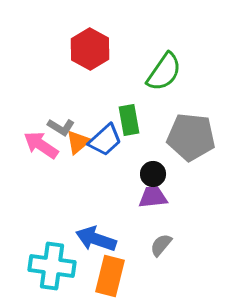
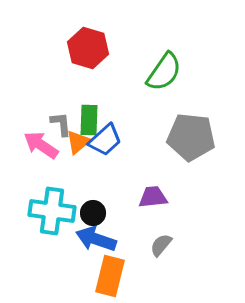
red hexagon: moved 2 px left, 1 px up; rotated 12 degrees counterclockwise
green rectangle: moved 40 px left; rotated 12 degrees clockwise
gray L-shape: moved 3 px up; rotated 128 degrees counterclockwise
black circle: moved 60 px left, 39 px down
cyan cross: moved 55 px up
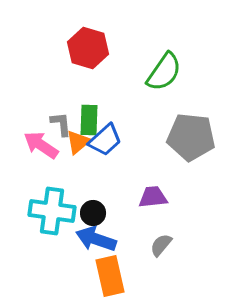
orange rectangle: rotated 27 degrees counterclockwise
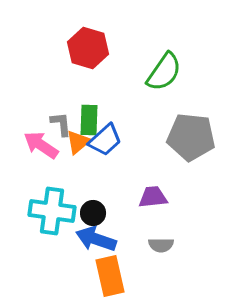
gray semicircle: rotated 130 degrees counterclockwise
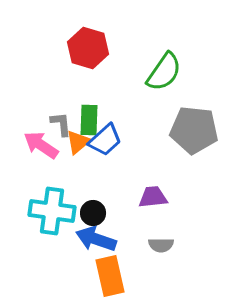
gray pentagon: moved 3 px right, 7 px up
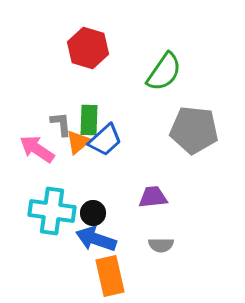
pink arrow: moved 4 px left, 4 px down
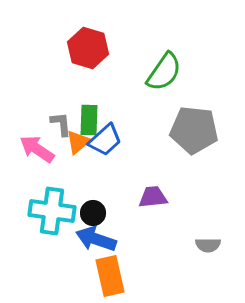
gray semicircle: moved 47 px right
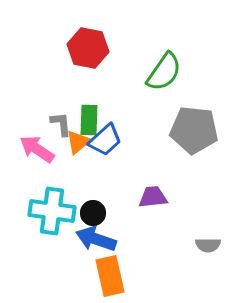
red hexagon: rotated 6 degrees counterclockwise
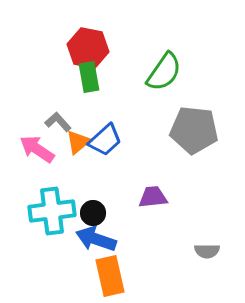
green rectangle: moved 43 px up; rotated 12 degrees counterclockwise
gray L-shape: moved 3 px left, 2 px up; rotated 36 degrees counterclockwise
cyan cross: rotated 15 degrees counterclockwise
gray semicircle: moved 1 px left, 6 px down
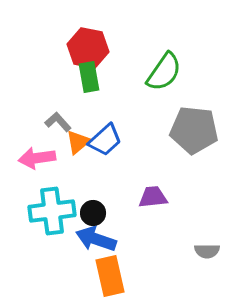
pink arrow: moved 9 px down; rotated 42 degrees counterclockwise
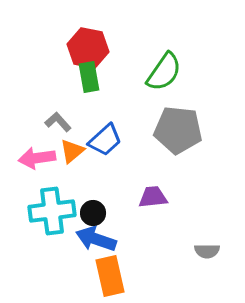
gray pentagon: moved 16 px left
orange triangle: moved 6 px left, 9 px down
